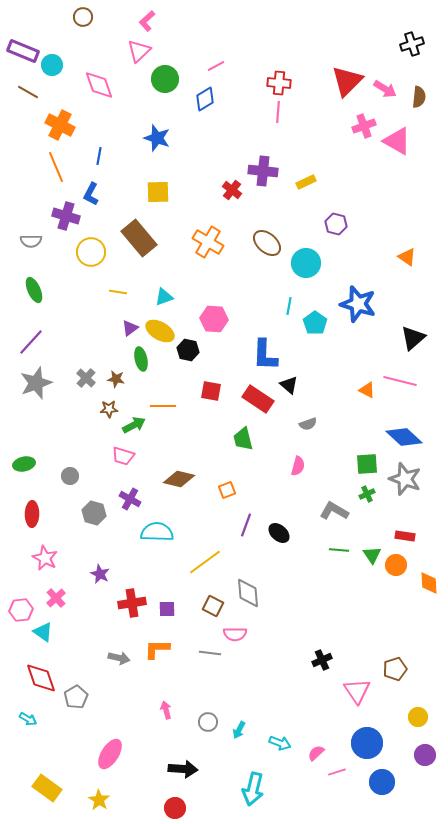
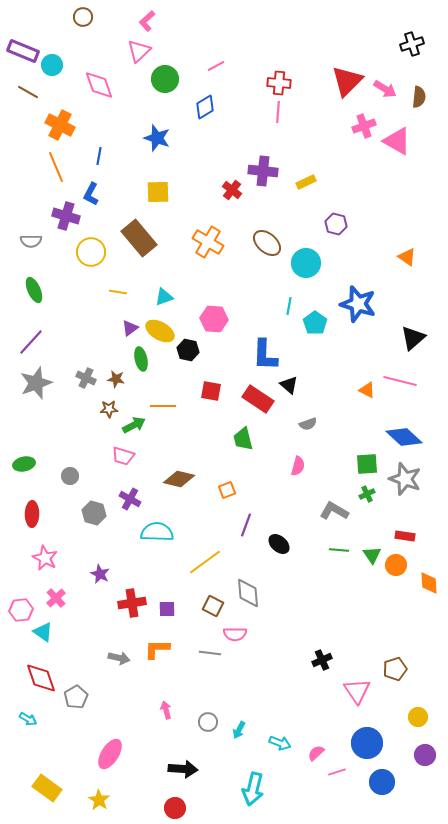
blue diamond at (205, 99): moved 8 px down
gray cross at (86, 378): rotated 18 degrees counterclockwise
black ellipse at (279, 533): moved 11 px down
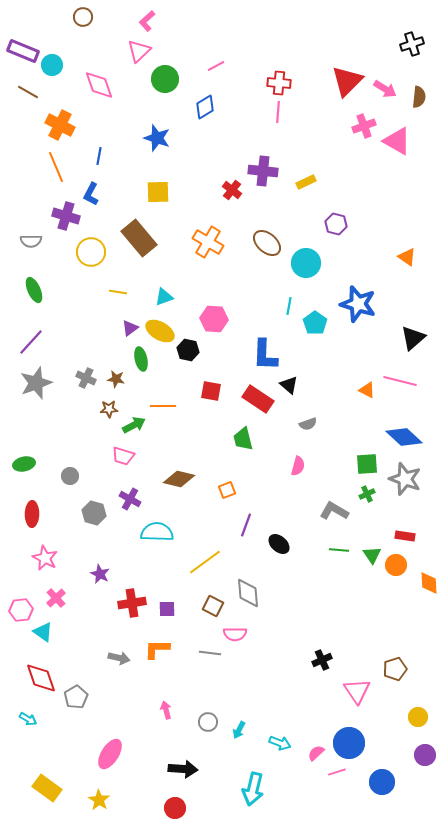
blue circle at (367, 743): moved 18 px left
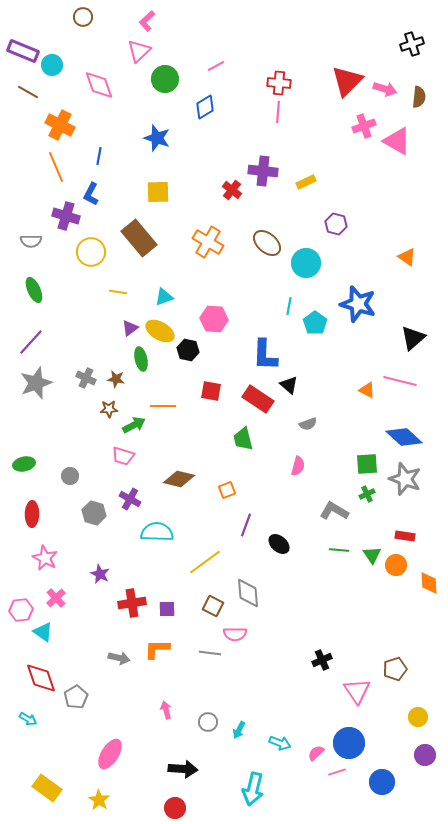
pink arrow at (385, 89): rotated 15 degrees counterclockwise
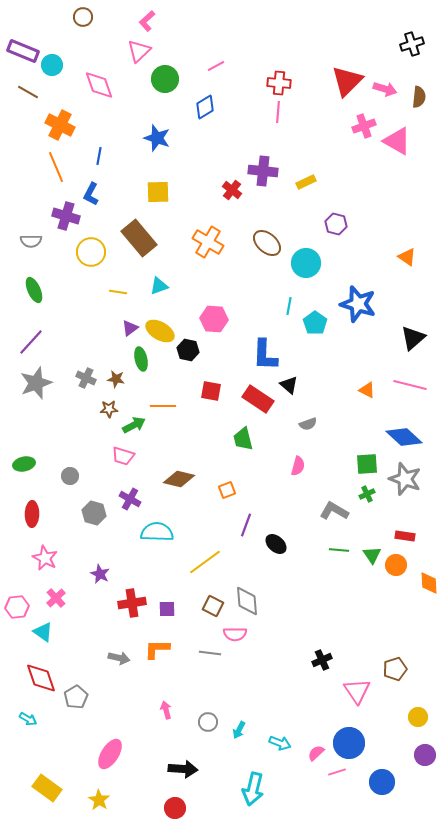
cyan triangle at (164, 297): moved 5 px left, 11 px up
pink line at (400, 381): moved 10 px right, 4 px down
black ellipse at (279, 544): moved 3 px left
gray diamond at (248, 593): moved 1 px left, 8 px down
pink hexagon at (21, 610): moved 4 px left, 3 px up
